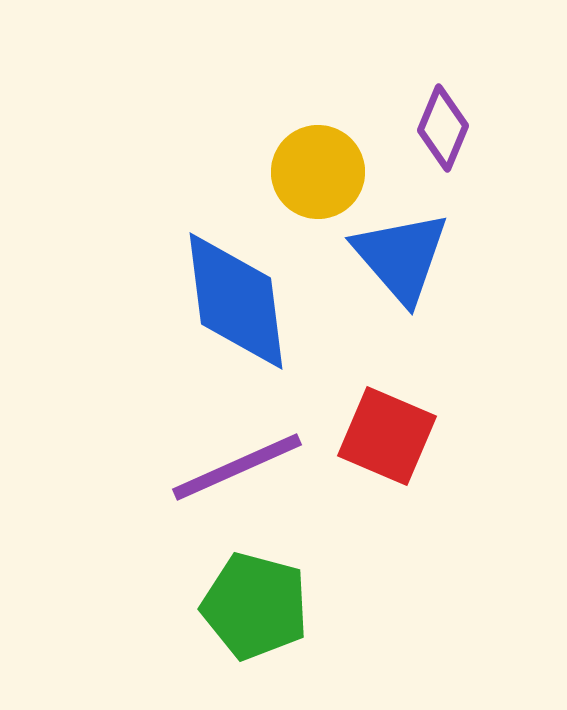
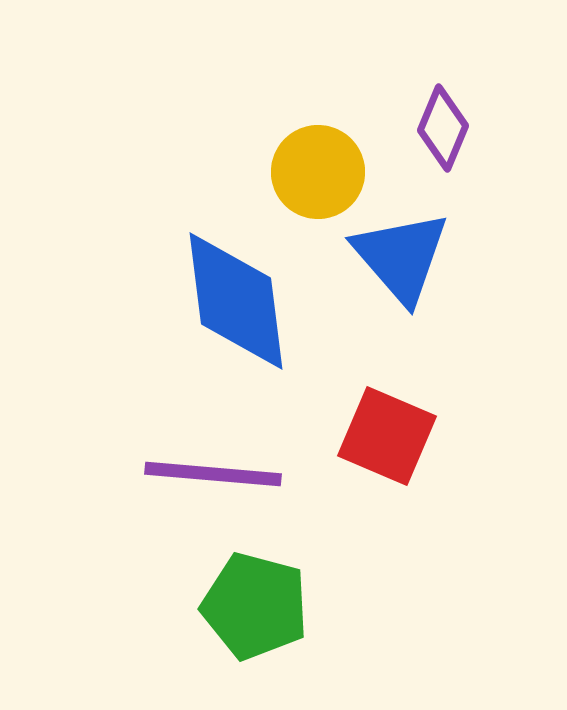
purple line: moved 24 px left, 7 px down; rotated 29 degrees clockwise
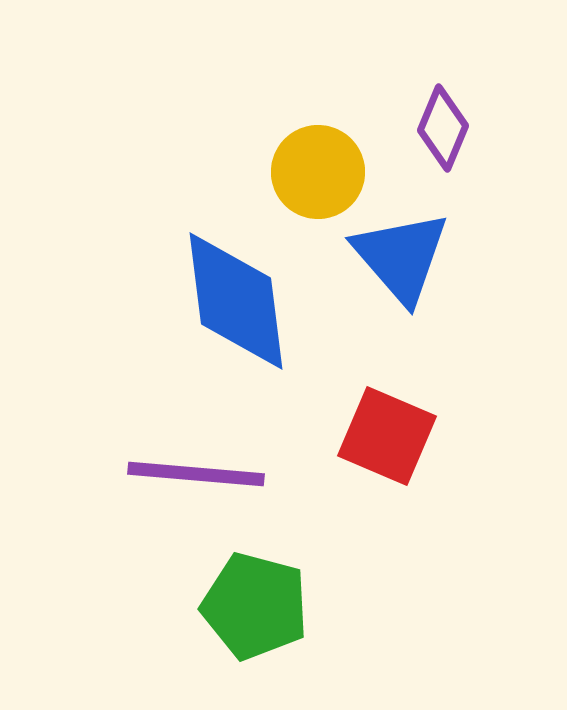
purple line: moved 17 px left
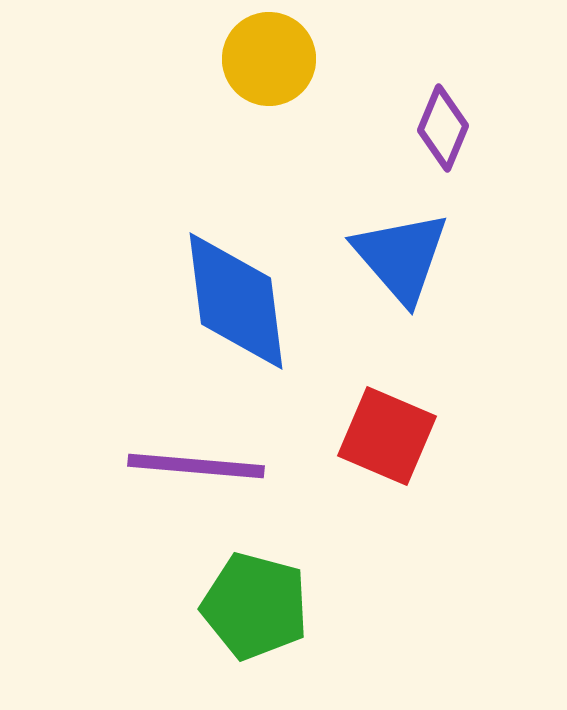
yellow circle: moved 49 px left, 113 px up
purple line: moved 8 px up
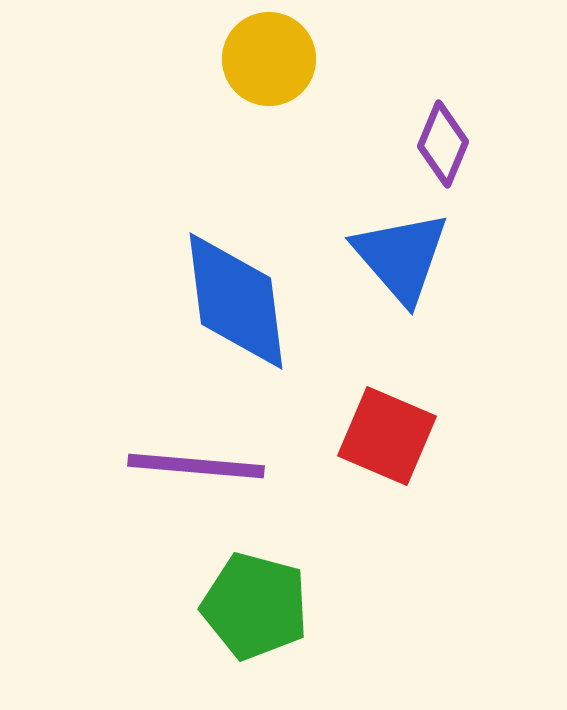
purple diamond: moved 16 px down
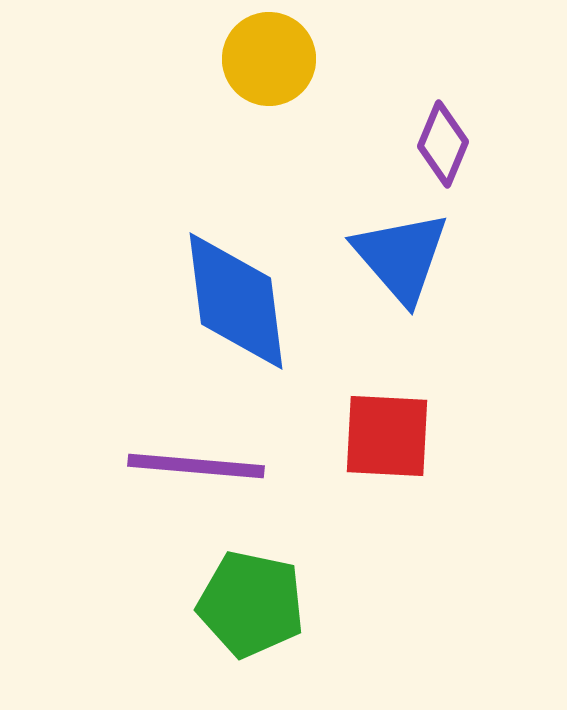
red square: rotated 20 degrees counterclockwise
green pentagon: moved 4 px left, 2 px up; rotated 3 degrees counterclockwise
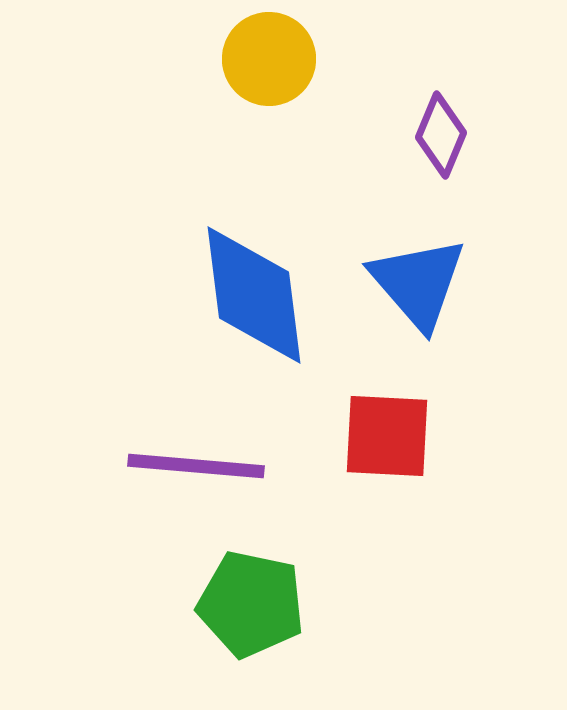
purple diamond: moved 2 px left, 9 px up
blue triangle: moved 17 px right, 26 px down
blue diamond: moved 18 px right, 6 px up
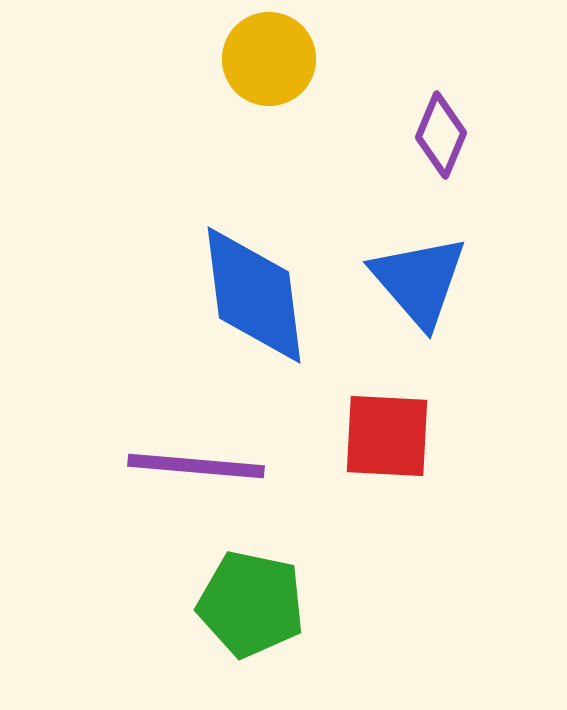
blue triangle: moved 1 px right, 2 px up
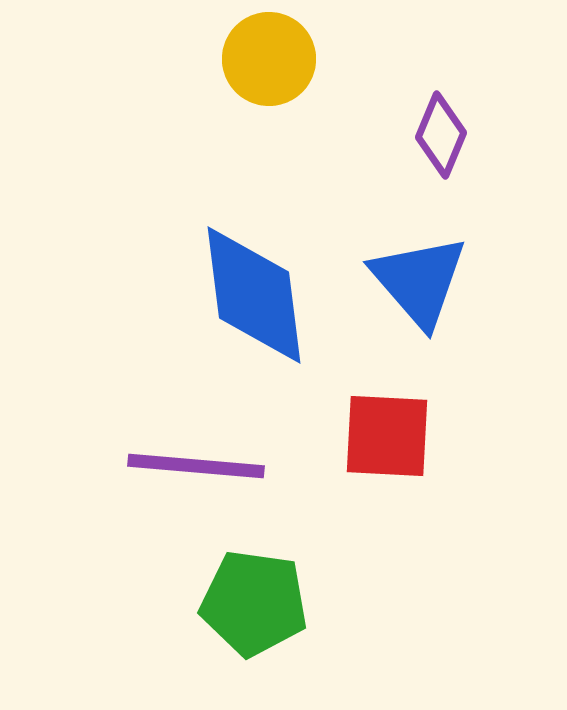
green pentagon: moved 3 px right, 1 px up; rotated 4 degrees counterclockwise
